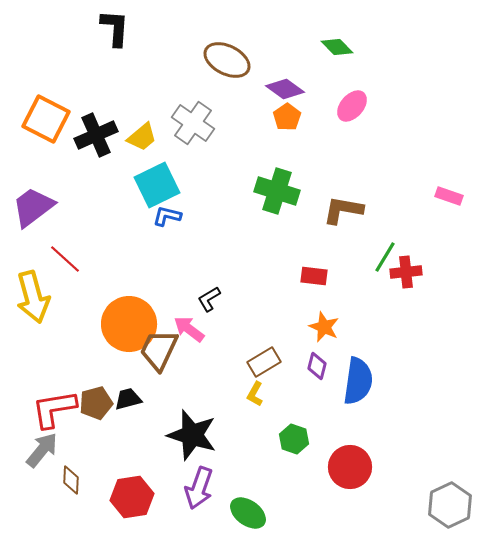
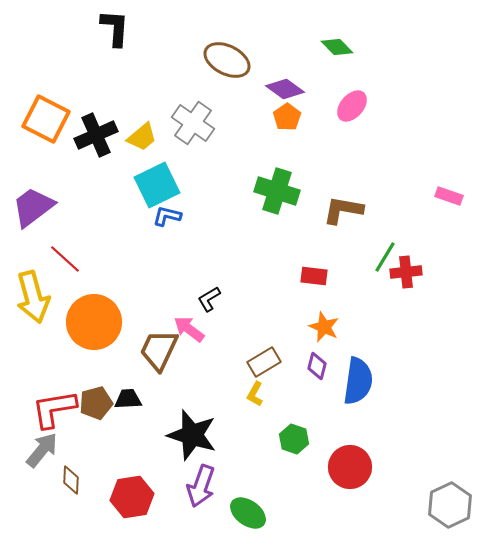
orange circle at (129, 324): moved 35 px left, 2 px up
black trapezoid at (128, 399): rotated 12 degrees clockwise
purple arrow at (199, 488): moved 2 px right, 2 px up
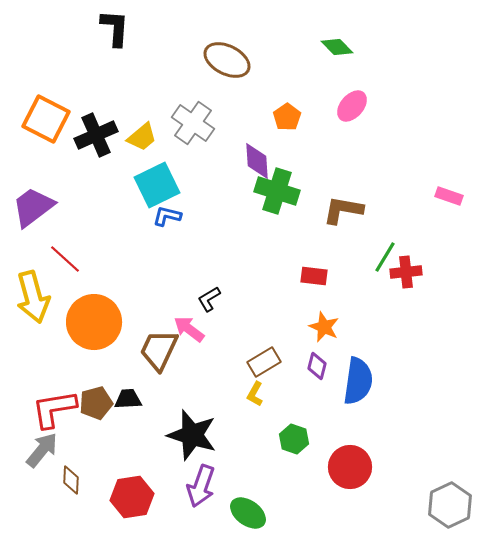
purple diamond at (285, 89): moved 28 px left, 72 px down; rotated 51 degrees clockwise
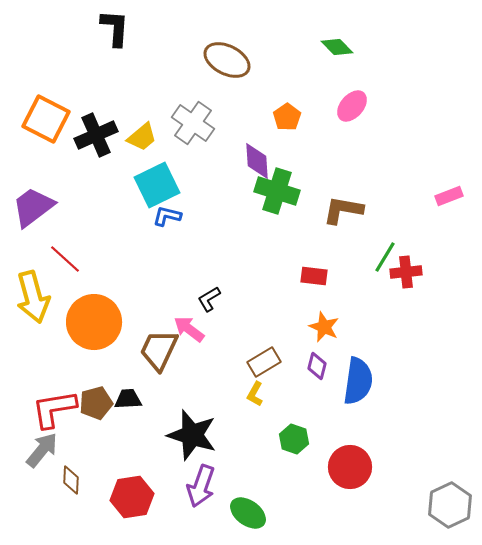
pink rectangle at (449, 196): rotated 40 degrees counterclockwise
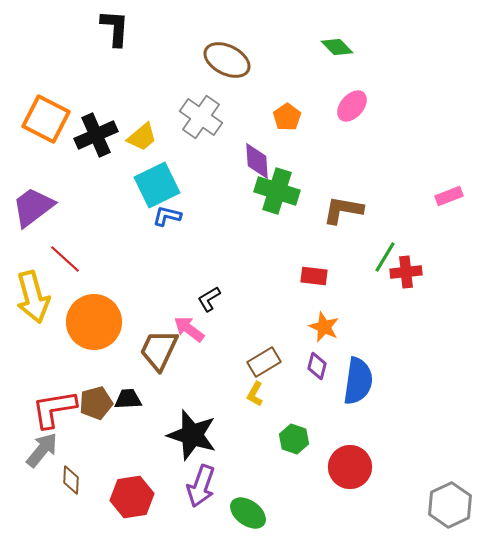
gray cross at (193, 123): moved 8 px right, 6 px up
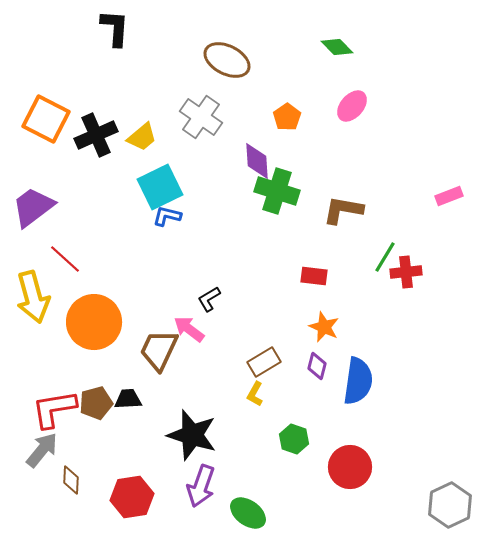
cyan square at (157, 185): moved 3 px right, 2 px down
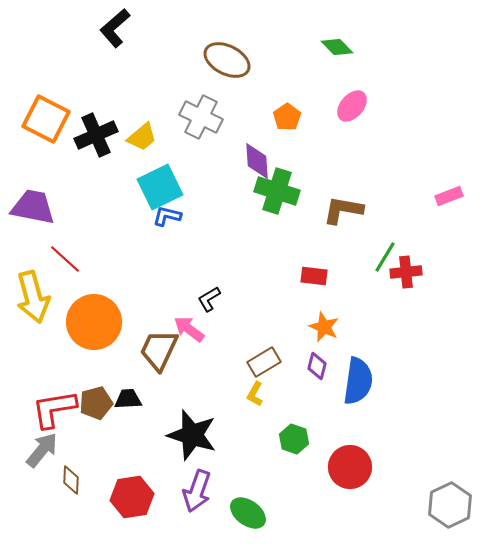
black L-shape at (115, 28): rotated 135 degrees counterclockwise
gray cross at (201, 117): rotated 9 degrees counterclockwise
purple trapezoid at (33, 207): rotated 48 degrees clockwise
purple arrow at (201, 486): moved 4 px left, 5 px down
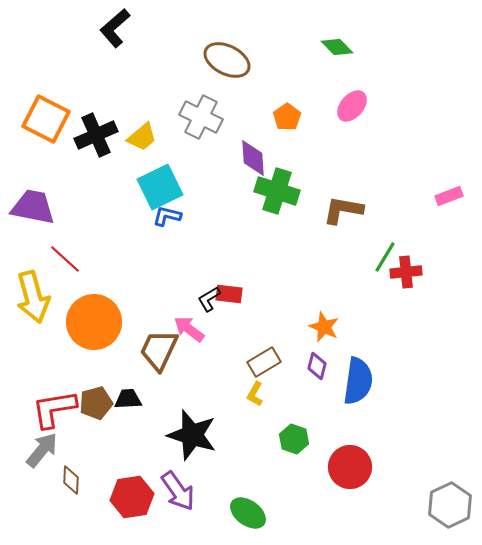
purple diamond at (257, 161): moved 4 px left, 3 px up
red rectangle at (314, 276): moved 85 px left, 18 px down
purple arrow at (197, 491): moved 19 px left; rotated 54 degrees counterclockwise
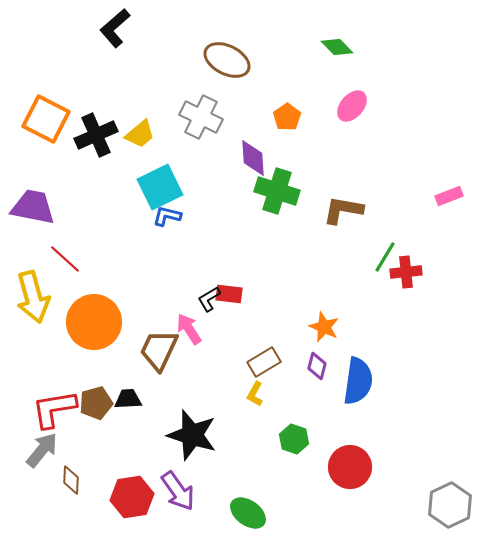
yellow trapezoid at (142, 137): moved 2 px left, 3 px up
pink arrow at (189, 329): rotated 20 degrees clockwise
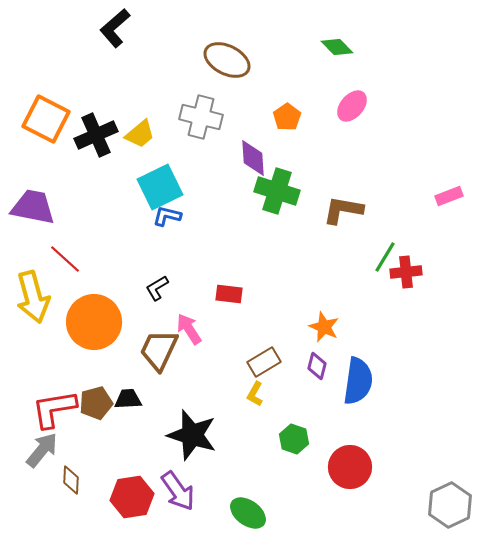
gray cross at (201, 117): rotated 12 degrees counterclockwise
black L-shape at (209, 299): moved 52 px left, 11 px up
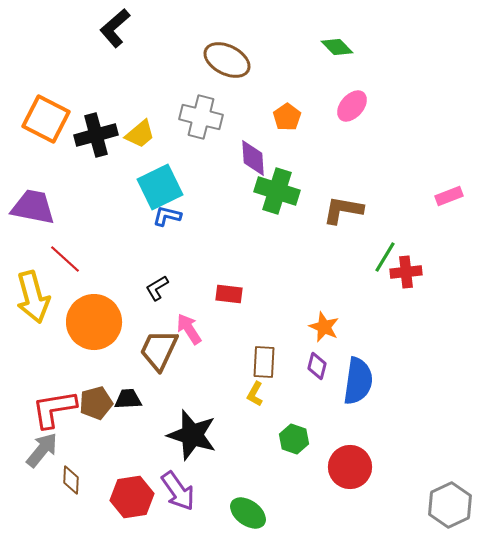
black cross at (96, 135): rotated 9 degrees clockwise
brown rectangle at (264, 362): rotated 56 degrees counterclockwise
